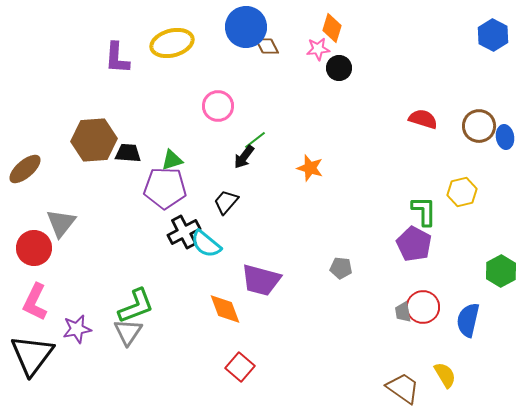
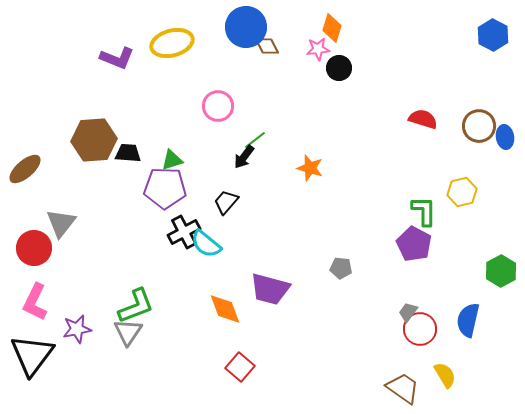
purple L-shape at (117, 58): rotated 72 degrees counterclockwise
purple trapezoid at (261, 280): moved 9 px right, 9 px down
red circle at (423, 307): moved 3 px left, 22 px down
gray trapezoid at (403, 312): moved 5 px right; rotated 45 degrees clockwise
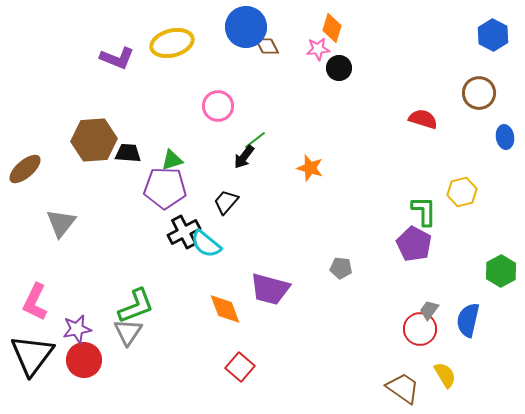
brown circle at (479, 126): moved 33 px up
red circle at (34, 248): moved 50 px right, 112 px down
gray trapezoid at (408, 312): moved 21 px right, 2 px up
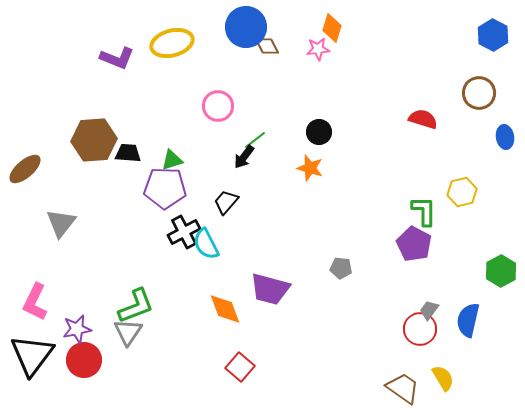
black circle at (339, 68): moved 20 px left, 64 px down
cyan semicircle at (206, 244): rotated 24 degrees clockwise
yellow semicircle at (445, 375): moved 2 px left, 3 px down
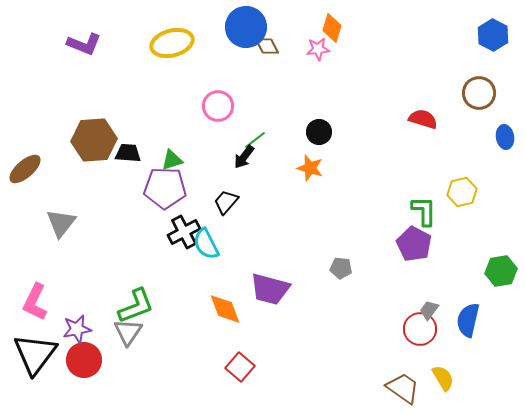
purple L-shape at (117, 58): moved 33 px left, 14 px up
green hexagon at (501, 271): rotated 20 degrees clockwise
black triangle at (32, 355): moved 3 px right, 1 px up
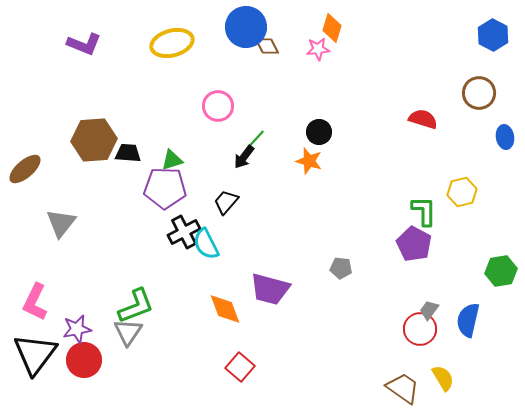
green line at (255, 140): rotated 10 degrees counterclockwise
orange star at (310, 168): moved 1 px left, 7 px up
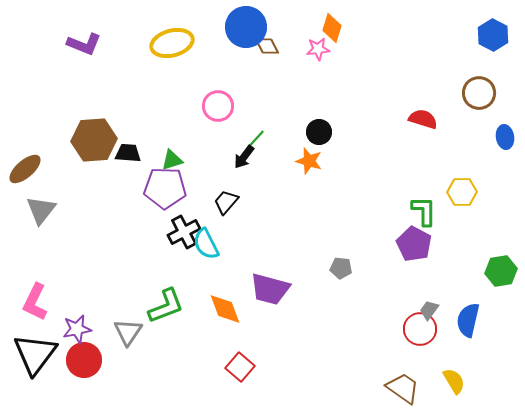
yellow hexagon at (462, 192): rotated 12 degrees clockwise
gray triangle at (61, 223): moved 20 px left, 13 px up
green L-shape at (136, 306): moved 30 px right
yellow semicircle at (443, 378): moved 11 px right, 3 px down
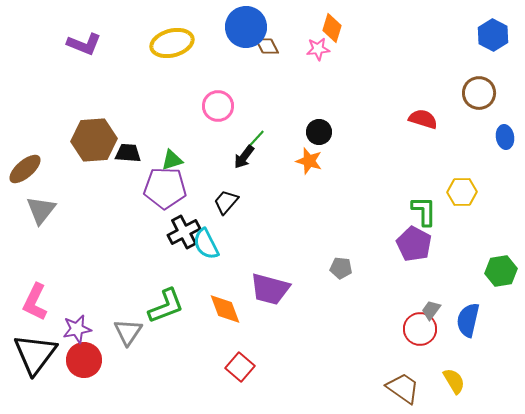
gray trapezoid at (429, 310): moved 2 px right
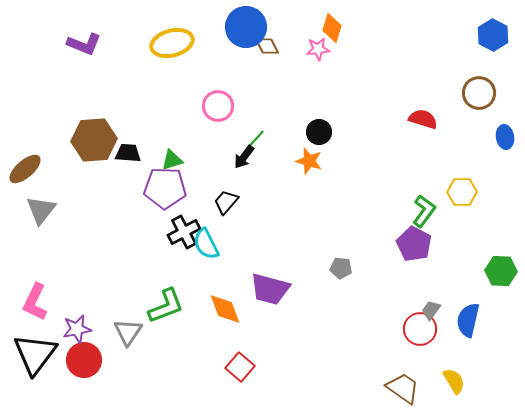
green L-shape at (424, 211): rotated 36 degrees clockwise
green hexagon at (501, 271): rotated 12 degrees clockwise
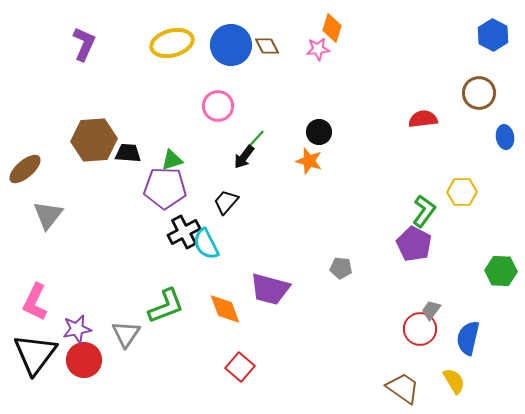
blue circle at (246, 27): moved 15 px left, 18 px down
purple L-shape at (84, 44): rotated 88 degrees counterclockwise
red semicircle at (423, 119): rotated 24 degrees counterclockwise
gray triangle at (41, 210): moved 7 px right, 5 px down
blue semicircle at (468, 320): moved 18 px down
gray triangle at (128, 332): moved 2 px left, 2 px down
